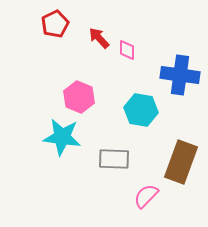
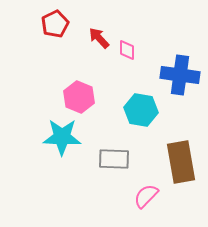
cyan star: rotated 6 degrees counterclockwise
brown rectangle: rotated 30 degrees counterclockwise
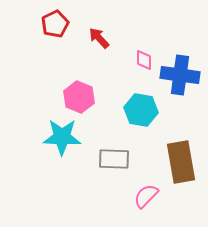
pink diamond: moved 17 px right, 10 px down
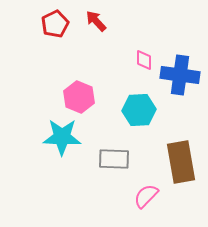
red arrow: moved 3 px left, 17 px up
cyan hexagon: moved 2 px left; rotated 12 degrees counterclockwise
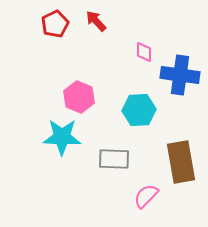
pink diamond: moved 8 px up
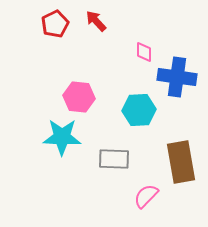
blue cross: moved 3 px left, 2 px down
pink hexagon: rotated 16 degrees counterclockwise
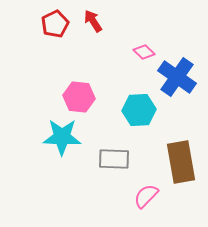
red arrow: moved 3 px left; rotated 10 degrees clockwise
pink diamond: rotated 45 degrees counterclockwise
blue cross: rotated 27 degrees clockwise
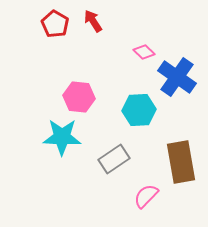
red pentagon: rotated 16 degrees counterclockwise
gray rectangle: rotated 36 degrees counterclockwise
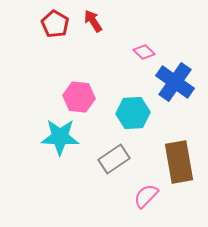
blue cross: moved 2 px left, 5 px down
cyan hexagon: moved 6 px left, 3 px down
cyan star: moved 2 px left
brown rectangle: moved 2 px left
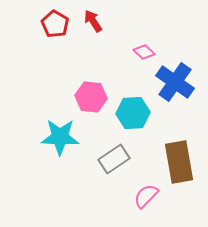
pink hexagon: moved 12 px right
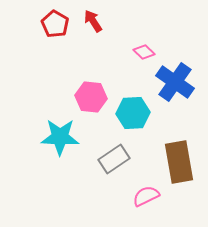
pink semicircle: rotated 20 degrees clockwise
